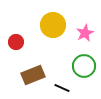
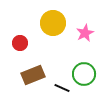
yellow circle: moved 2 px up
red circle: moved 4 px right, 1 px down
green circle: moved 8 px down
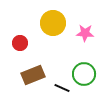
pink star: rotated 30 degrees clockwise
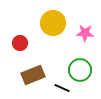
green circle: moved 4 px left, 4 px up
